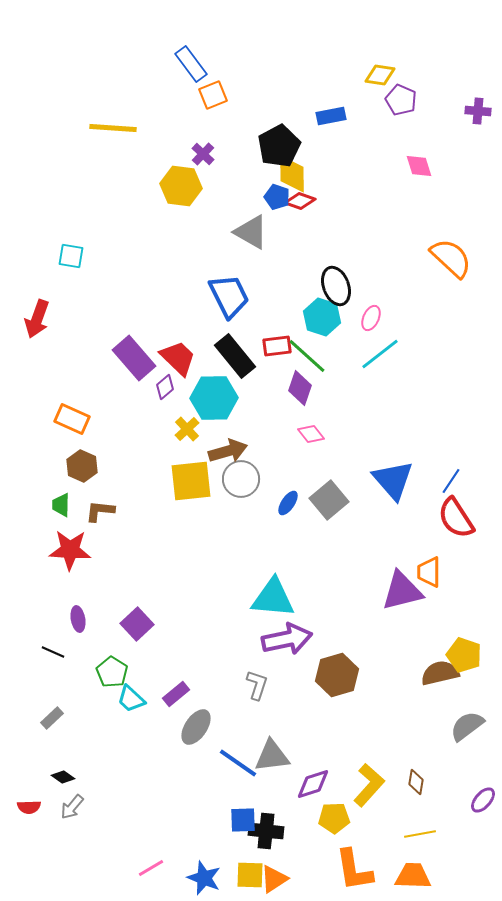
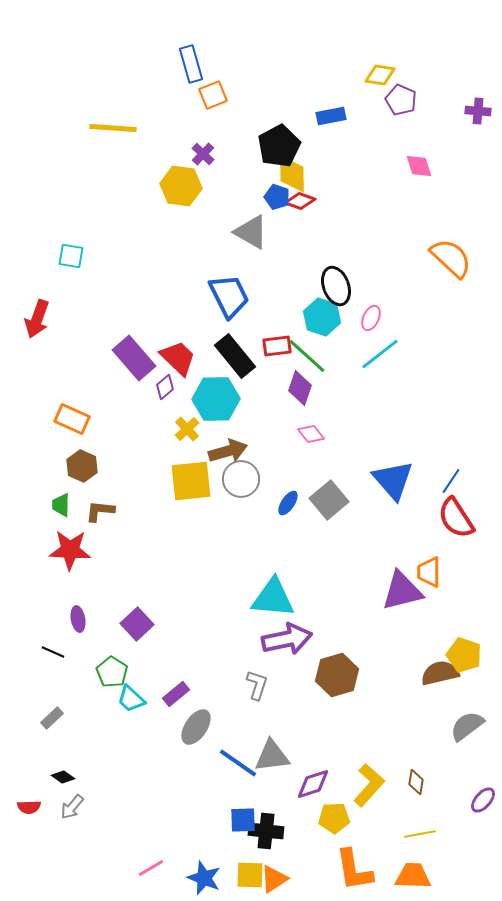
blue rectangle at (191, 64): rotated 21 degrees clockwise
cyan hexagon at (214, 398): moved 2 px right, 1 px down
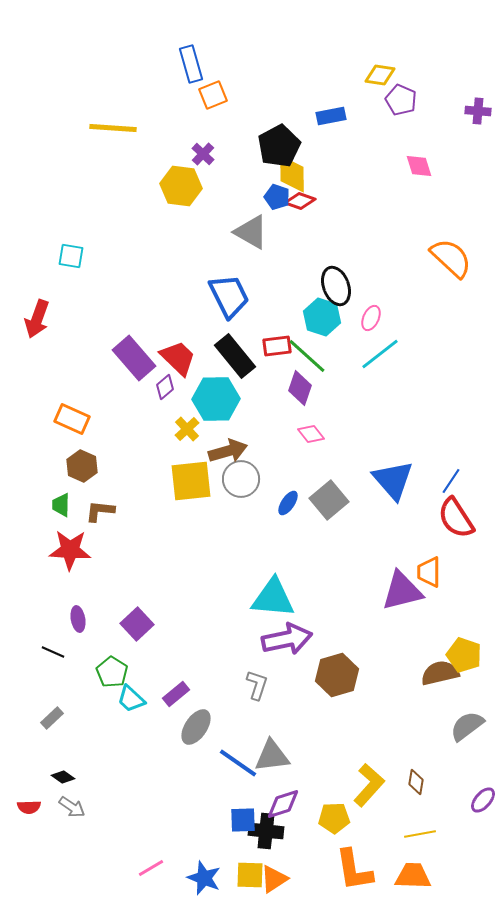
purple diamond at (313, 784): moved 30 px left, 20 px down
gray arrow at (72, 807): rotated 96 degrees counterclockwise
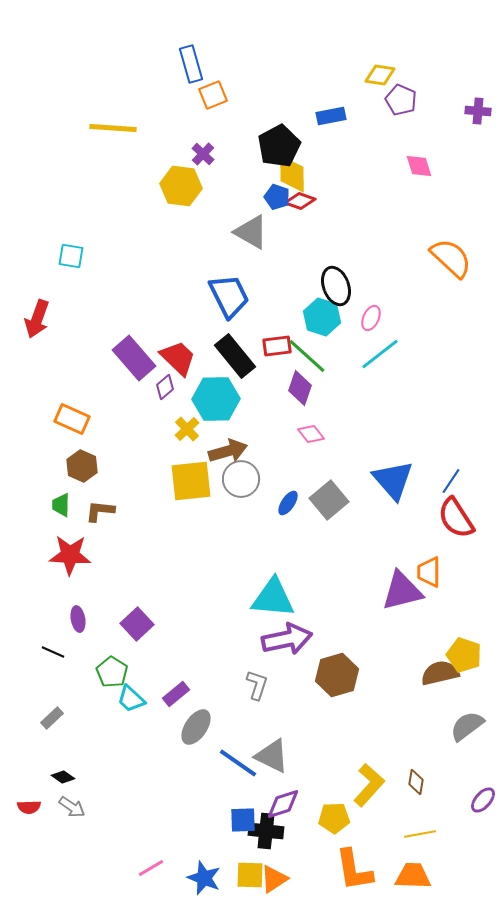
red star at (70, 550): moved 5 px down
gray triangle at (272, 756): rotated 33 degrees clockwise
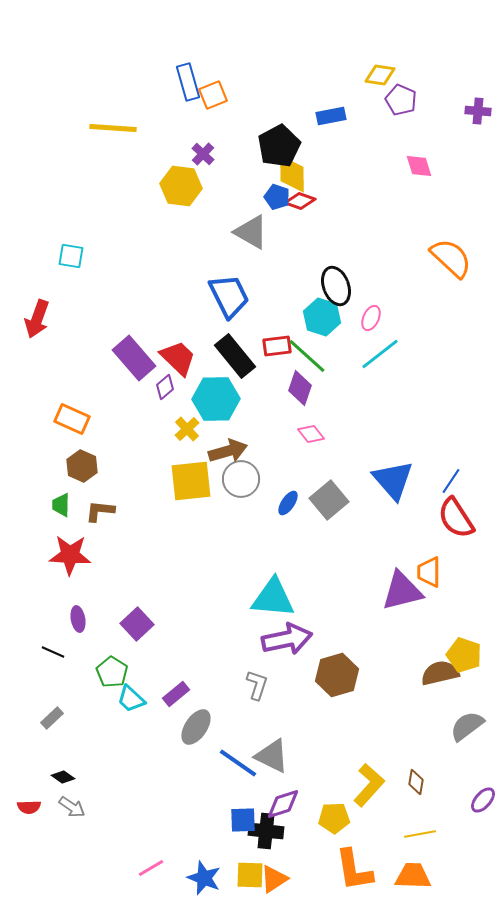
blue rectangle at (191, 64): moved 3 px left, 18 px down
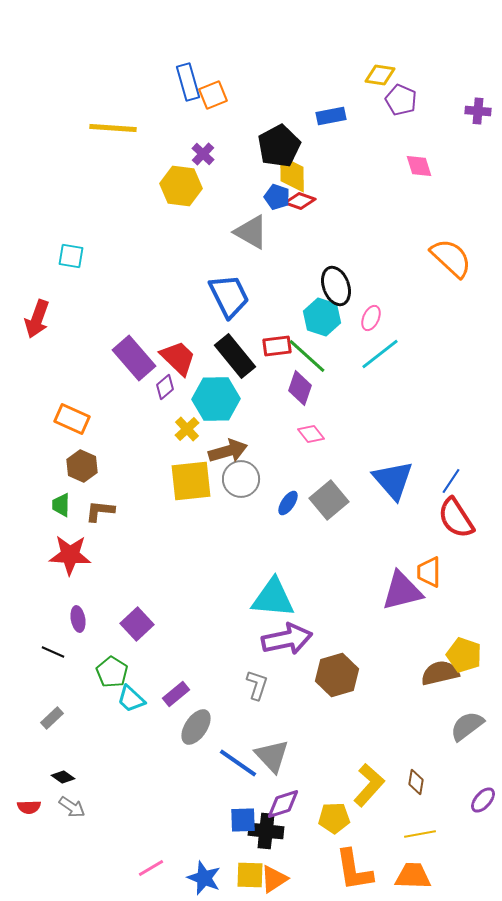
gray triangle at (272, 756): rotated 21 degrees clockwise
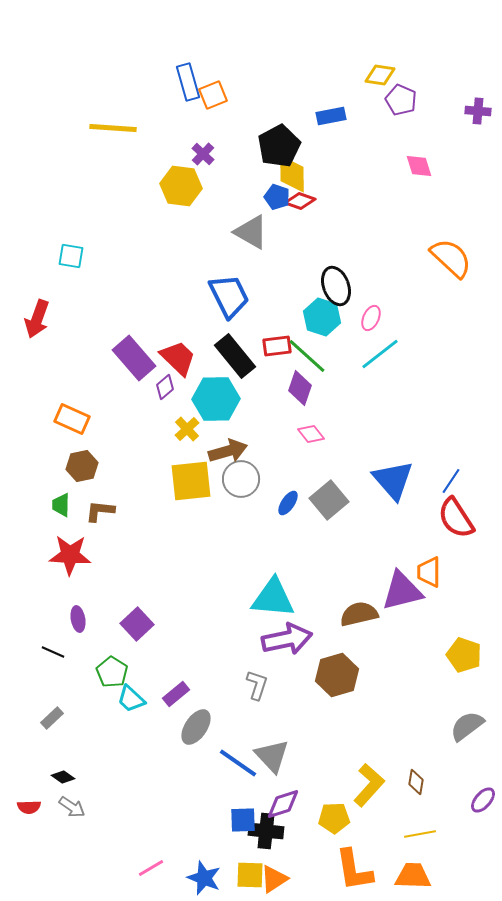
brown hexagon at (82, 466): rotated 24 degrees clockwise
brown semicircle at (440, 673): moved 81 px left, 59 px up
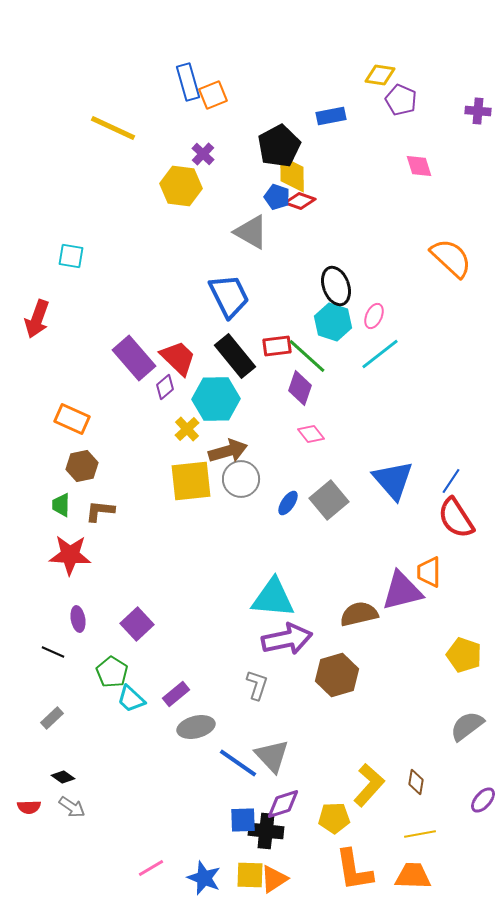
yellow line at (113, 128): rotated 21 degrees clockwise
cyan hexagon at (322, 317): moved 11 px right, 5 px down
pink ellipse at (371, 318): moved 3 px right, 2 px up
gray ellipse at (196, 727): rotated 42 degrees clockwise
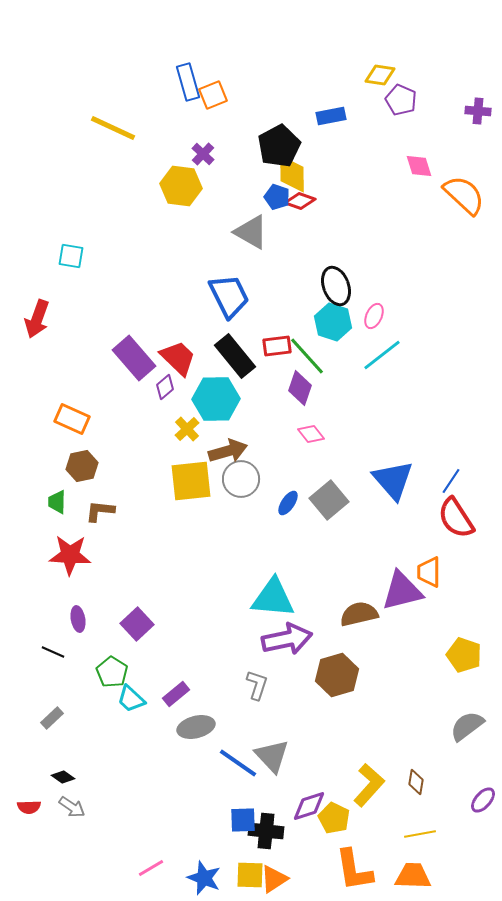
orange semicircle at (451, 258): moved 13 px right, 63 px up
cyan line at (380, 354): moved 2 px right, 1 px down
green line at (307, 356): rotated 6 degrees clockwise
green trapezoid at (61, 505): moved 4 px left, 3 px up
purple diamond at (283, 804): moved 26 px right, 2 px down
yellow pentagon at (334, 818): rotated 28 degrees clockwise
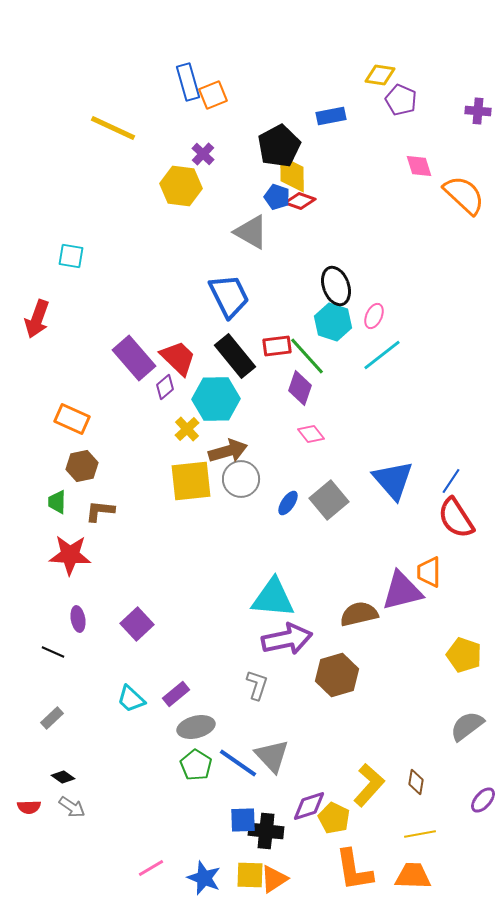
green pentagon at (112, 672): moved 84 px right, 93 px down
